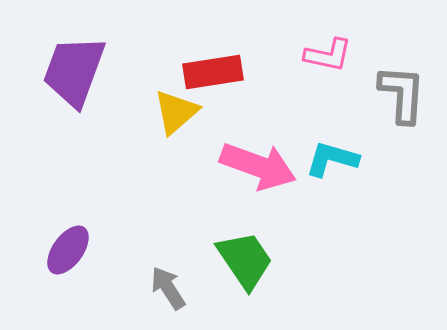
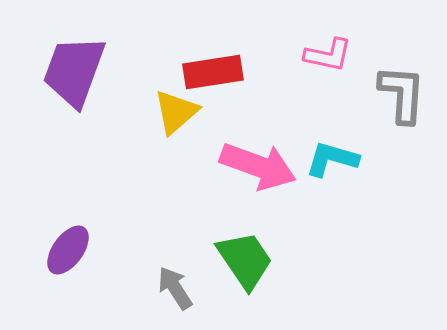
gray arrow: moved 7 px right
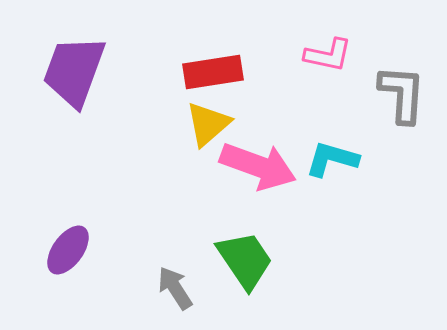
yellow triangle: moved 32 px right, 12 px down
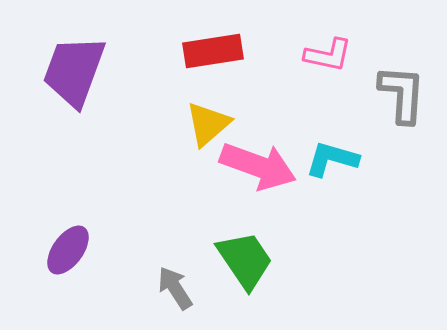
red rectangle: moved 21 px up
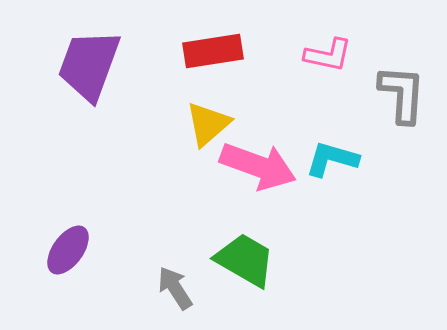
purple trapezoid: moved 15 px right, 6 px up
green trapezoid: rotated 26 degrees counterclockwise
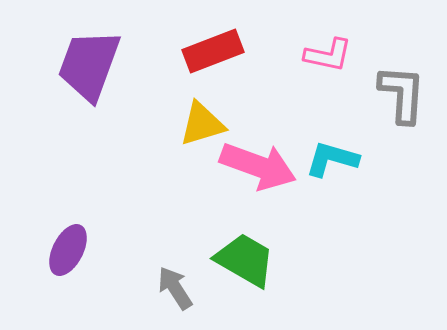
red rectangle: rotated 12 degrees counterclockwise
yellow triangle: moved 6 px left; rotated 24 degrees clockwise
purple ellipse: rotated 9 degrees counterclockwise
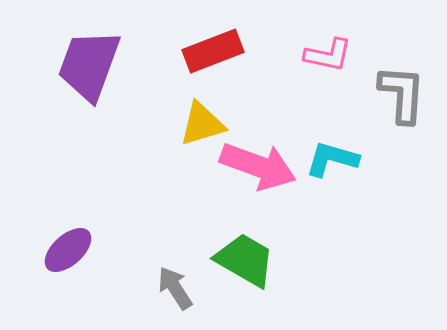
purple ellipse: rotated 21 degrees clockwise
